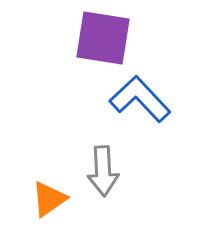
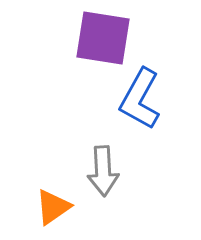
blue L-shape: rotated 108 degrees counterclockwise
orange triangle: moved 4 px right, 8 px down
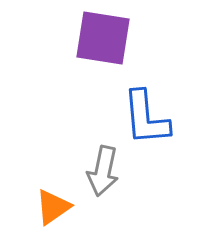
blue L-shape: moved 6 px right, 19 px down; rotated 34 degrees counterclockwise
gray arrow: rotated 15 degrees clockwise
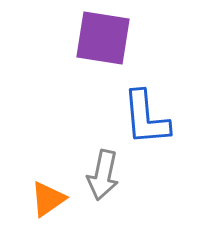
gray arrow: moved 4 px down
orange triangle: moved 5 px left, 8 px up
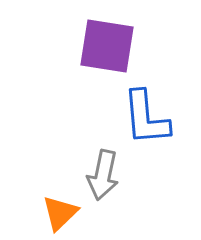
purple square: moved 4 px right, 8 px down
orange triangle: moved 12 px right, 14 px down; rotated 9 degrees counterclockwise
